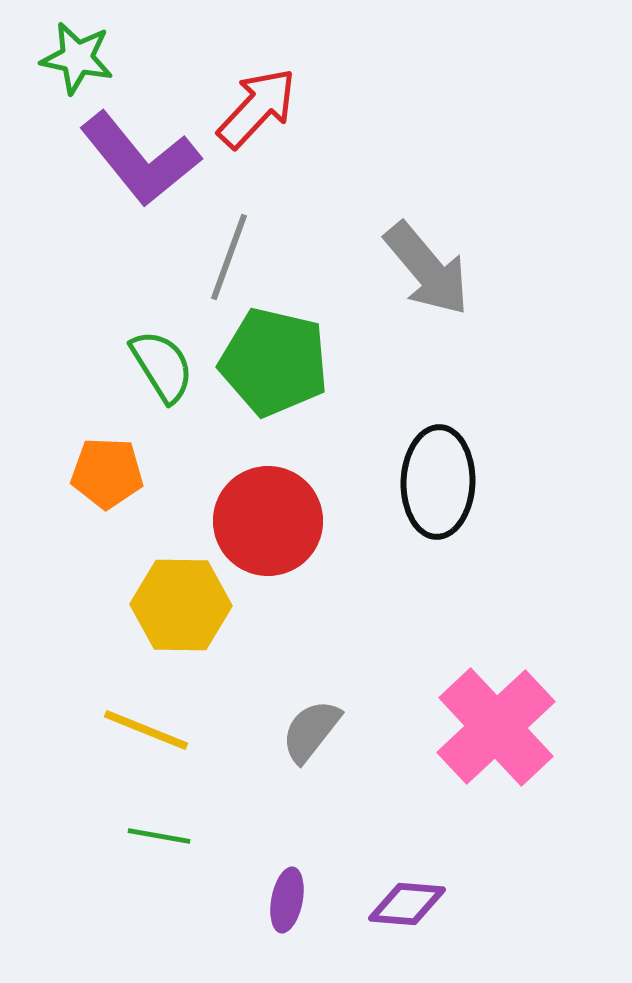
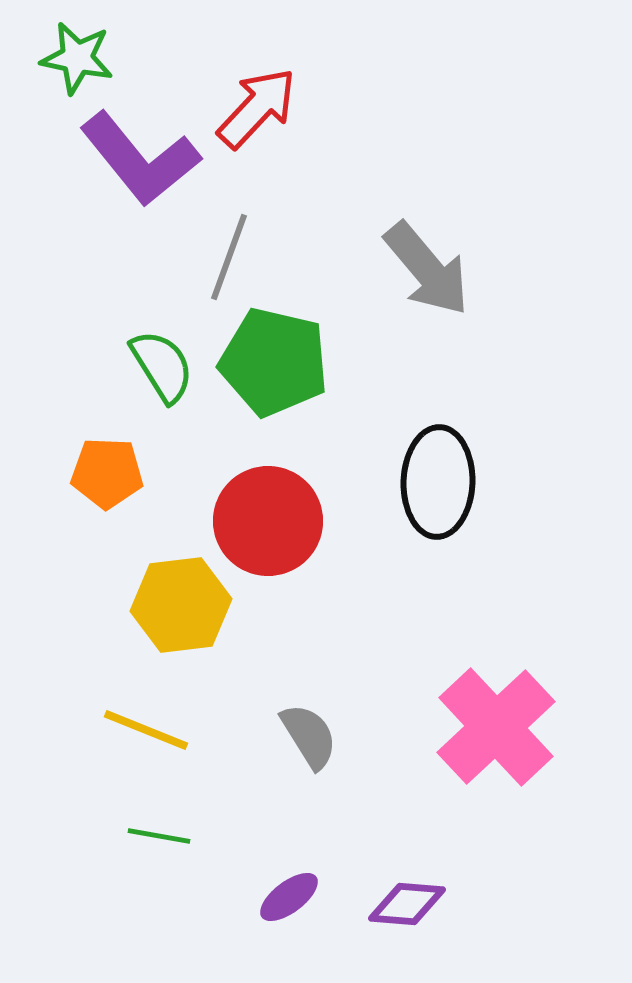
yellow hexagon: rotated 8 degrees counterclockwise
gray semicircle: moved 2 px left, 5 px down; rotated 110 degrees clockwise
purple ellipse: moved 2 px right, 3 px up; rotated 42 degrees clockwise
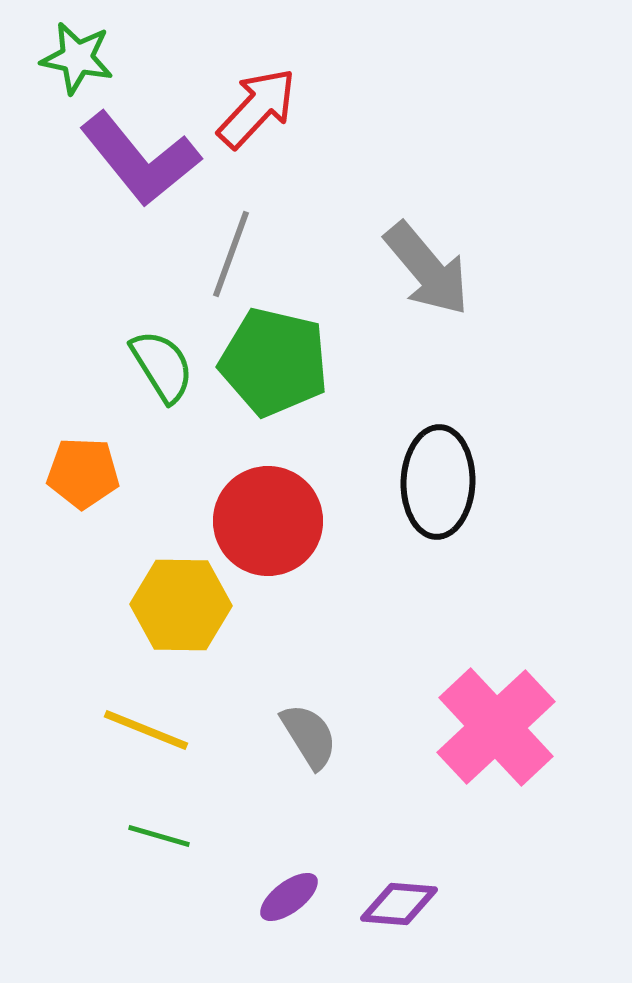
gray line: moved 2 px right, 3 px up
orange pentagon: moved 24 px left
yellow hexagon: rotated 8 degrees clockwise
green line: rotated 6 degrees clockwise
purple diamond: moved 8 px left
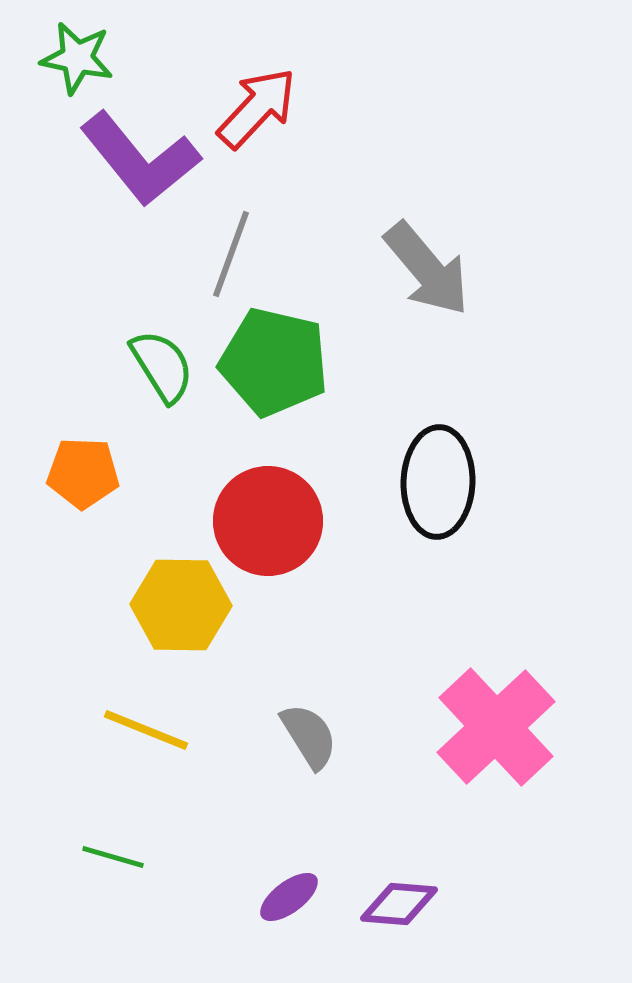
green line: moved 46 px left, 21 px down
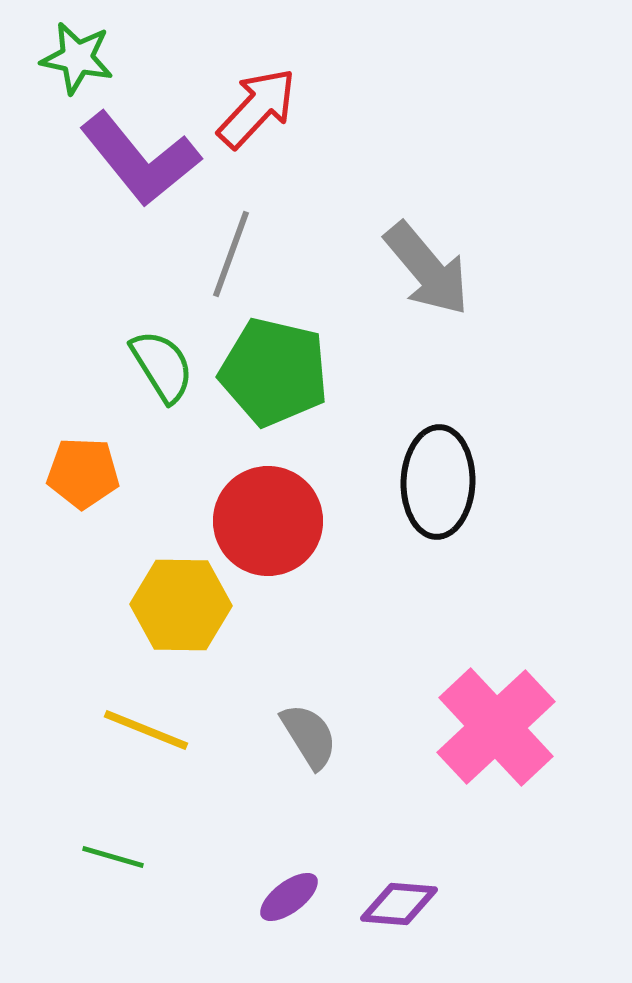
green pentagon: moved 10 px down
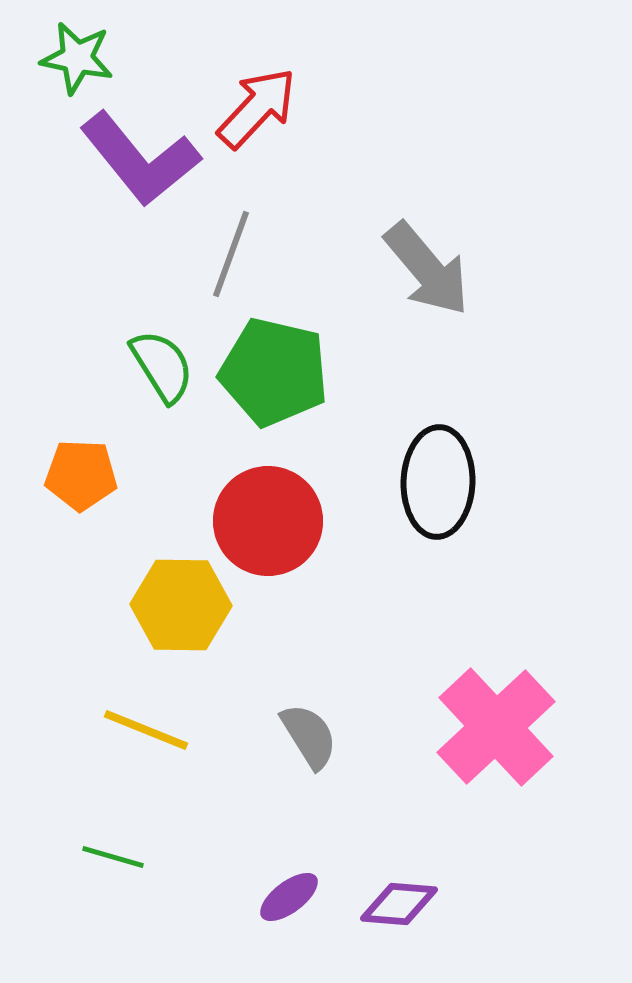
orange pentagon: moved 2 px left, 2 px down
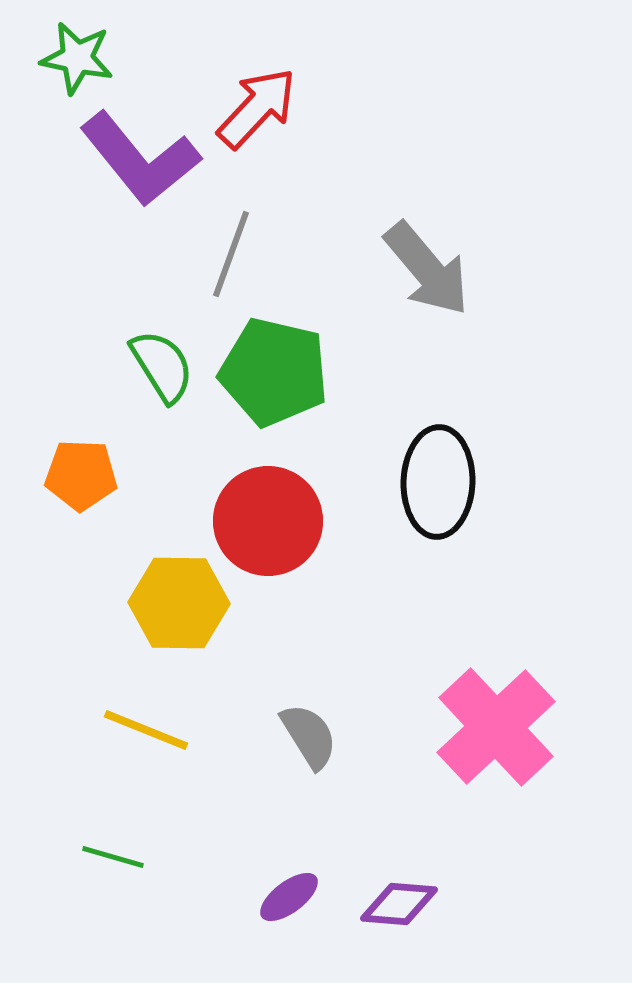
yellow hexagon: moved 2 px left, 2 px up
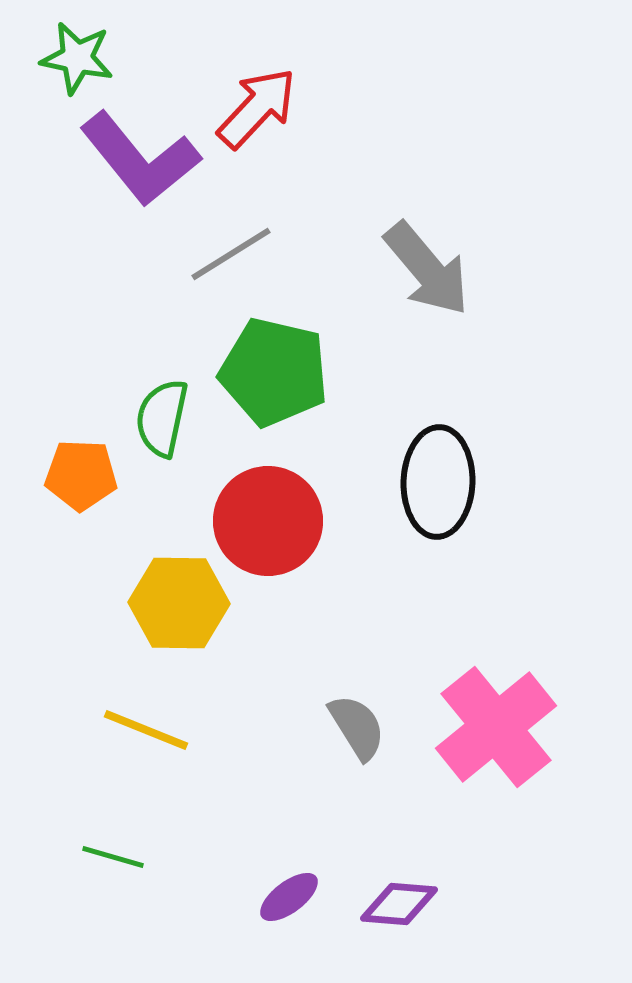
gray line: rotated 38 degrees clockwise
green semicircle: moved 52 px down; rotated 136 degrees counterclockwise
pink cross: rotated 4 degrees clockwise
gray semicircle: moved 48 px right, 9 px up
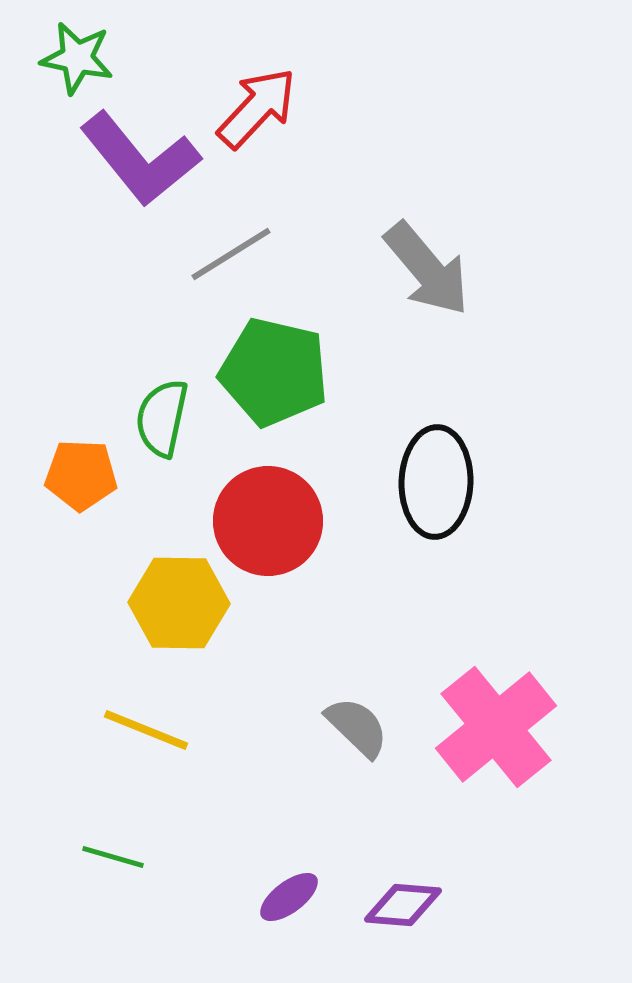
black ellipse: moved 2 px left
gray semicircle: rotated 14 degrees counterclockwise
purple diamond: moved 4 px right, 1 px down
